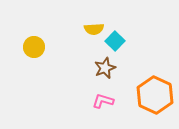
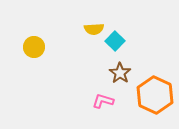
brown star: moved 15 px right, 5 px down; rotated 15 degrees counterclockwise
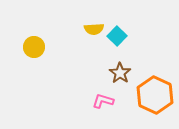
cyan square: moved 2 px right, 5 px up
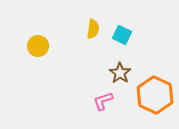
yellow semicircle: moved 1 px left; rotated 78 degrees counterclockwise
cyan square: moved 5 px right, 1 px up; rotated 18 degrees counterclockwise
yellow circle: moved 4 px right, 1 px up
pink L-shape: rotated 35 degrees counterclockwise
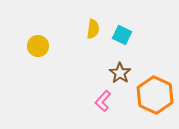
pink L-shape: rotated 30 degrees counterclockwise
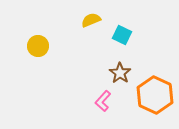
yellow semicircle: moved 2 px left, 9 px up; rotated 120 degrees counterclockwise
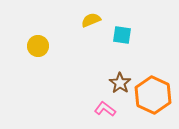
cyan square: rotated 18 degrees counterclockwise
brown star: moved 10 px down
orange hexagon: moved 2 px left
pink L-shape: moved 2 px right, 8 px down; rotated 85 degrees clockwise
